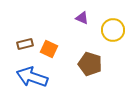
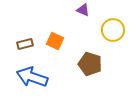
purple triangle: moved 1 px right, 8 px up
orange square: moved 6 px right, 8 px up
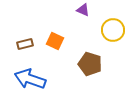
blue arrow: moved 2 px left, 2 px down
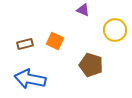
yellow circle: moved 2 px right
brown pentagon: moved 1 px right, 1 px down
blue arrow: rotated 8 degrees counterclockwise
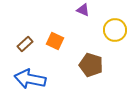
brown rectangle: rotated 28 degrees counterclockwise
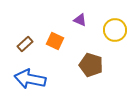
purple triangle: moved 3 px left, 10 px down
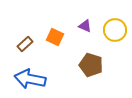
purple triangle: moved 5 px right, 6 px down
orange square: moved 4 px up
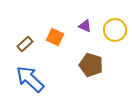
blue arrow: rotated 32 degrees clockwise
